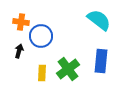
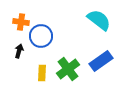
blue rectangle: rotated 50 degrees clockwise
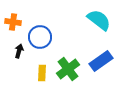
orange cross: moved 8 px left
blue circle: moved 1 px left, 1 px down
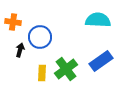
cyan semicircle: moved 1 px left; rotated 35 degrees counterclockwise
black arrow: moved 1 px right, 1 px up
green cross: moved 2 px left
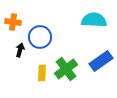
cyan semicircle: moved 4 px left
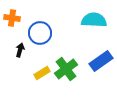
orange cross: moved 1 px left, 4 px up
blue circle: moved 4 px up
yellow rectangle: rotated 56 degrees clockwise
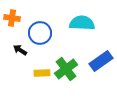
cyan semicircle: moved 12 px left, 3 px down
black arrow: rotated 72 degrees counterclockwise
yellow rectangle: rotated 28 degrees clockwise
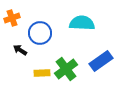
orange cross: rotated 28 degrees counterclockwise
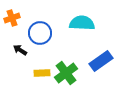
green cross: moved 4 px down
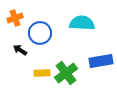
orange cross: moved 3 px right
blue rectangle: rotated 25 degrees clockwise
